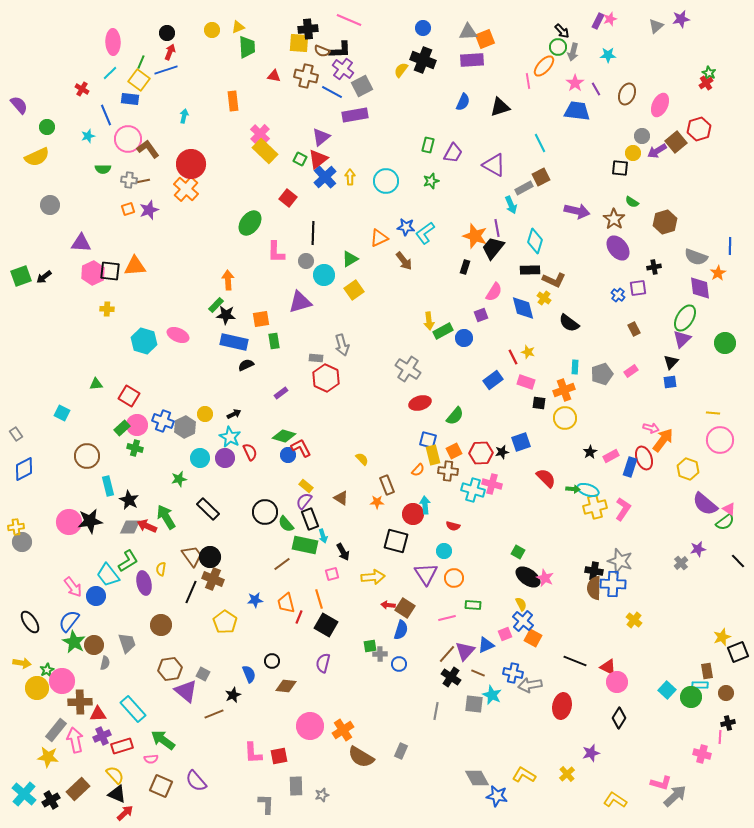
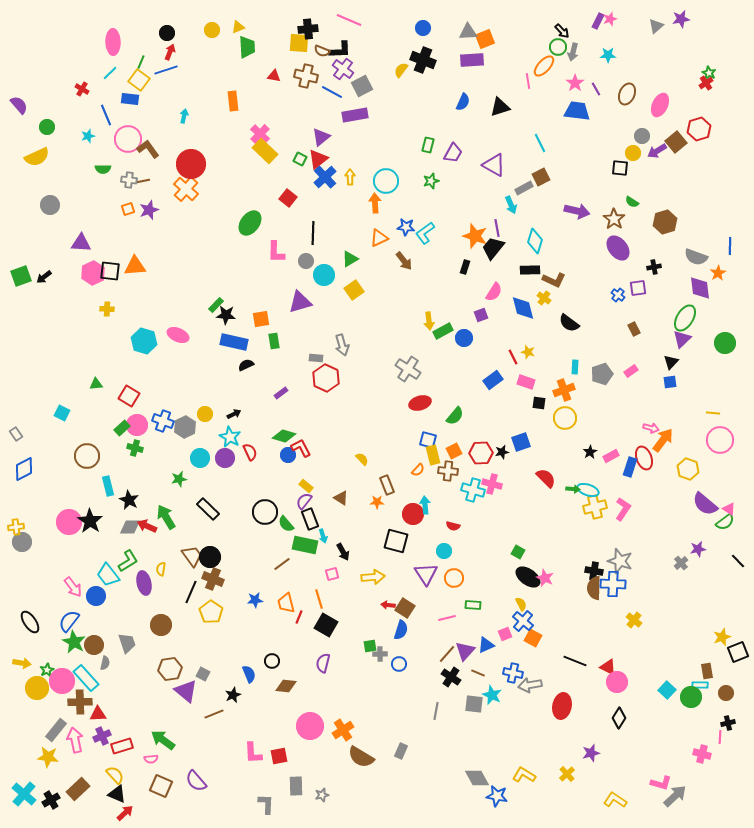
orange arrow at (228, 280): moved 147 px right, 77 px up
black star at (90, 521): rotated 30 degrees counterclockwise
yellow pentagon at (225, 622): moved 14 px left, 10 px up
cyan rectangle at (133, 709): moved 47 px left, 31 px up
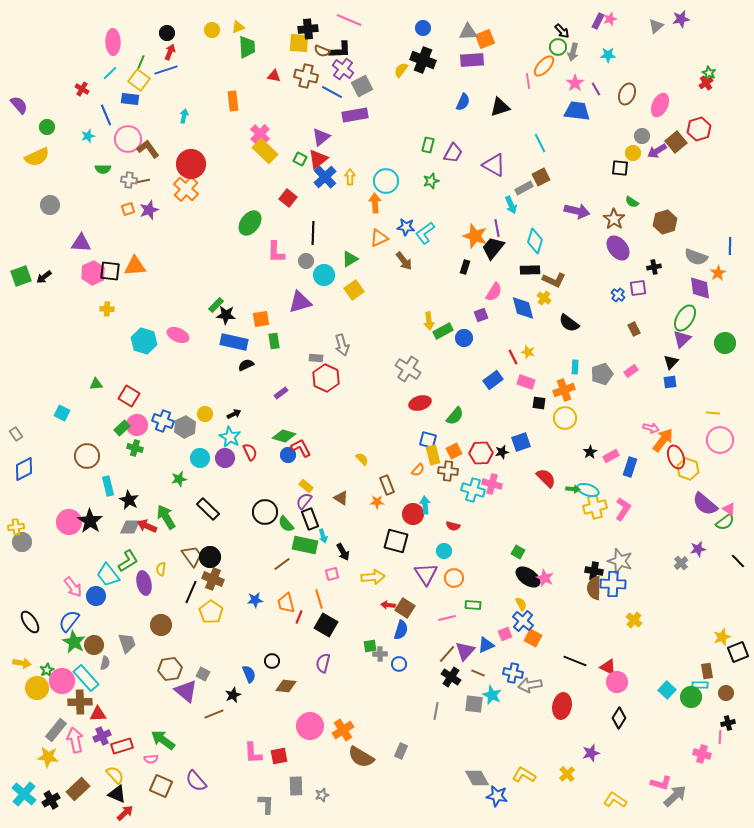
red ellipse at (644, 458): moved 32 px right, 1 px up
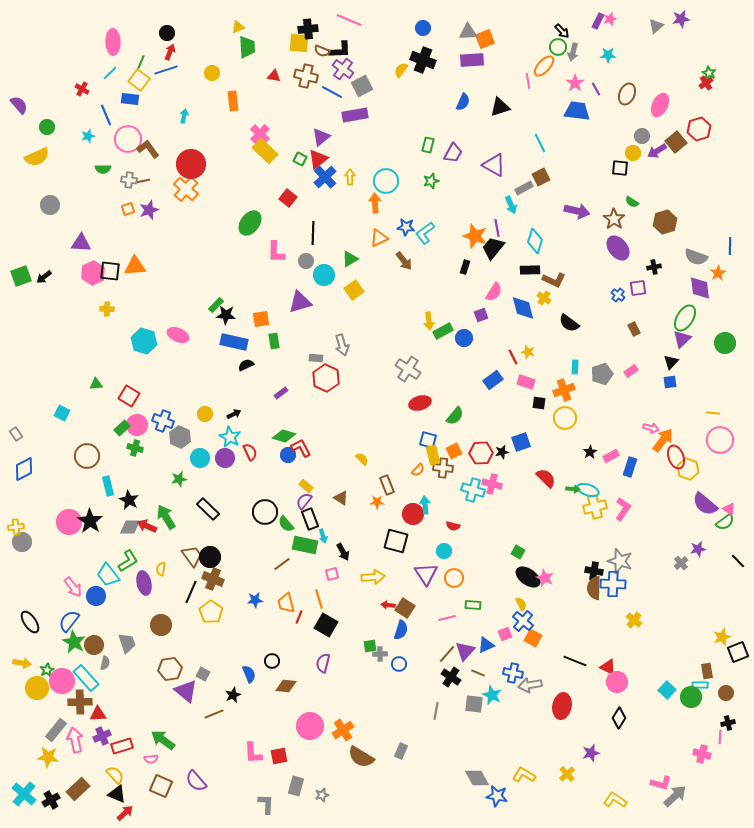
yellow circle at (212, 30): moved 43 px down
gray hexagon at (185, 427): moved 5 px left, 10 px down; rotated 10 degrees counterclockwise
brown cross at (448, 471): moved 5 px left, 3 px up
gray rectangle at (296, 786): rotated 18 degrees clockwise
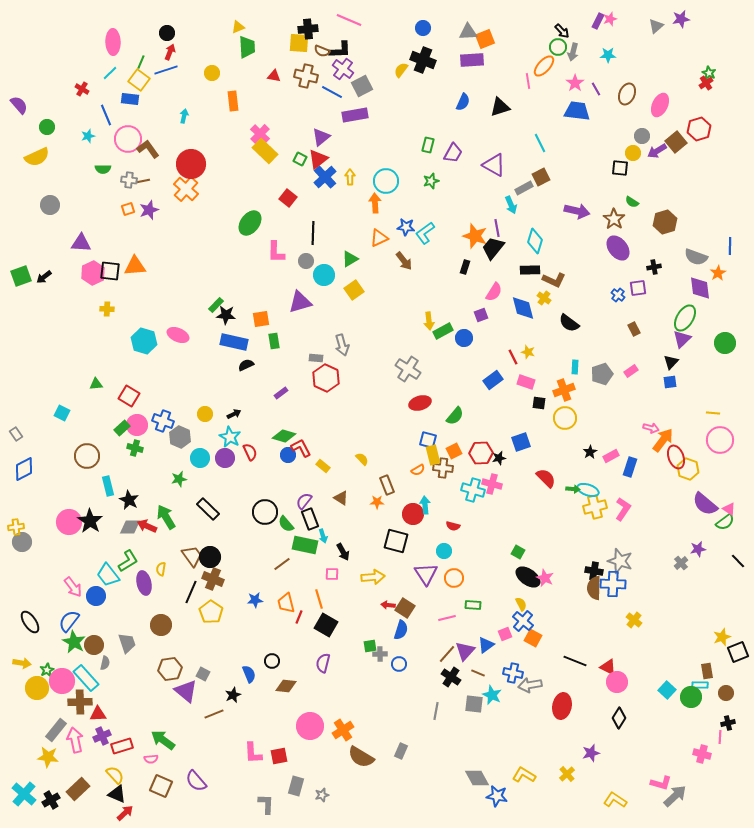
black star at (502, 452): moved 3 px left, 6 px down
orange semicircle at (418, 470): rotated 16 degrees clockwise
yellow rectangle at (306, 486): moved 17 px right, 20 px up
pink square at (332, 574): rotated 16 degrees clockwise
blue triangle at (486, 645): rotated 12 degrees counterclockwise
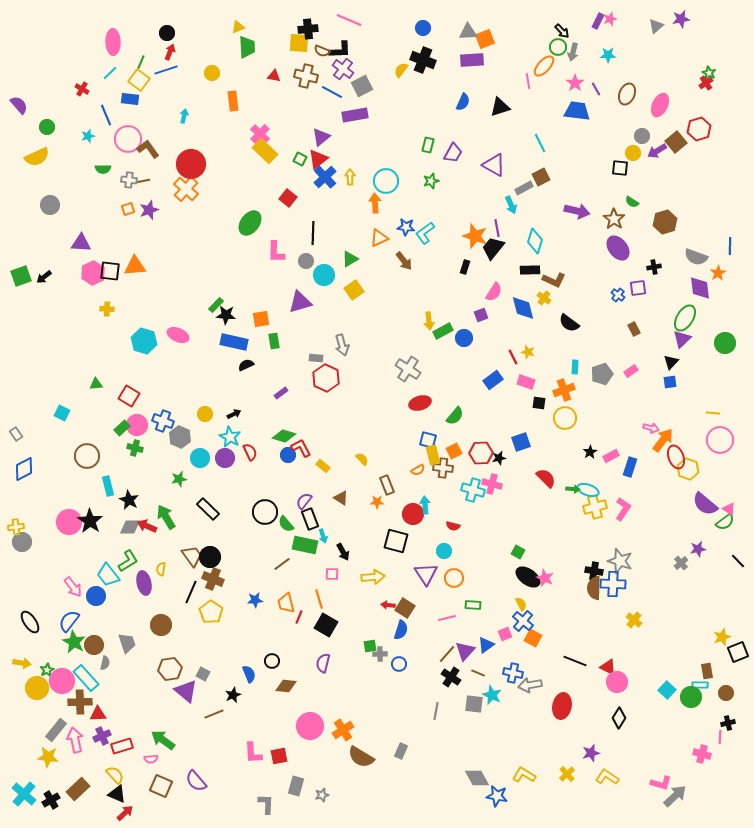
yellow L-shape at (615, 800): moved 8 px left, 23 px up
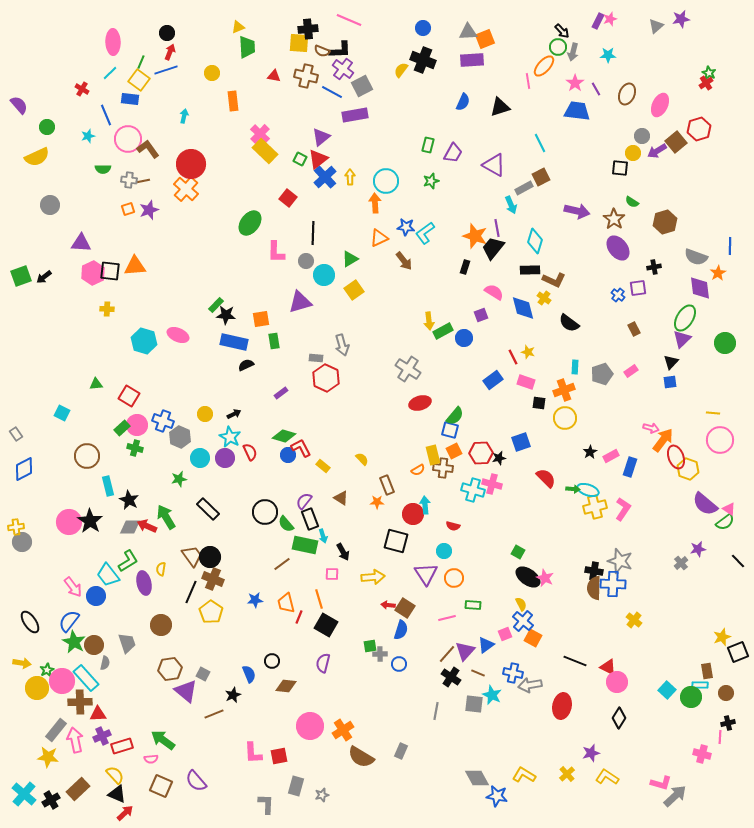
pink semicircle at (494, 292): rotated 90 degrees counterclockwise
blue square at (428, 440): moved 22 px right, 10 px up
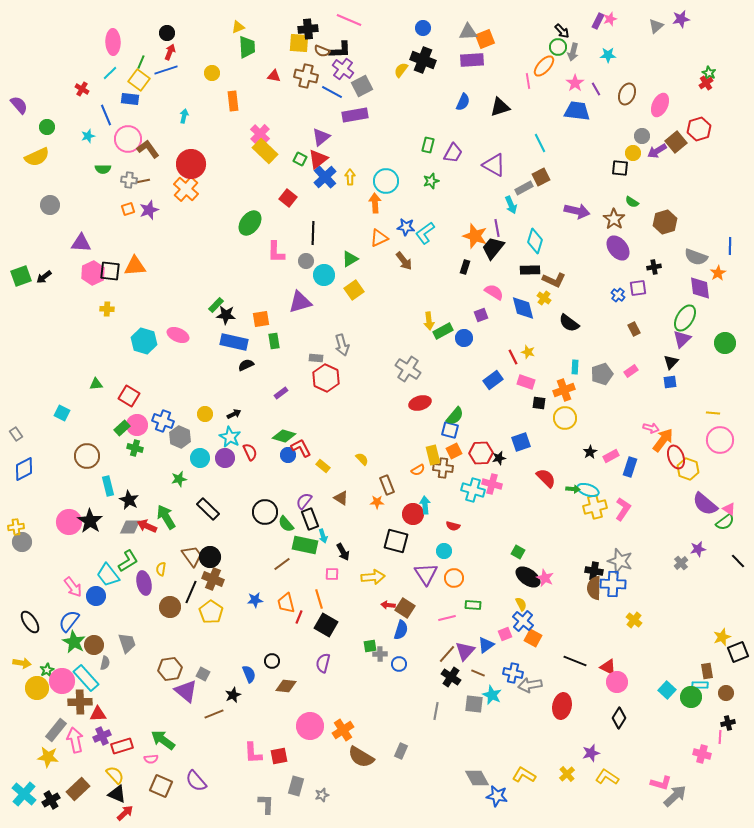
brown circle at (161, 625): moved 9 px right, 18 px up
